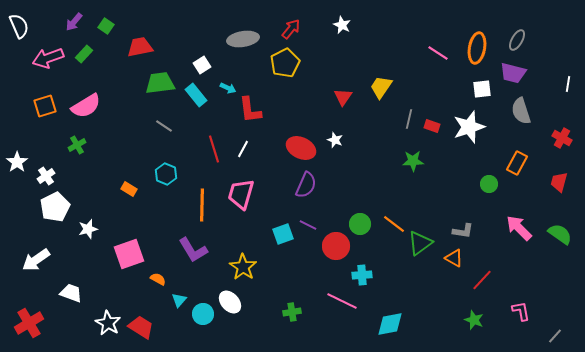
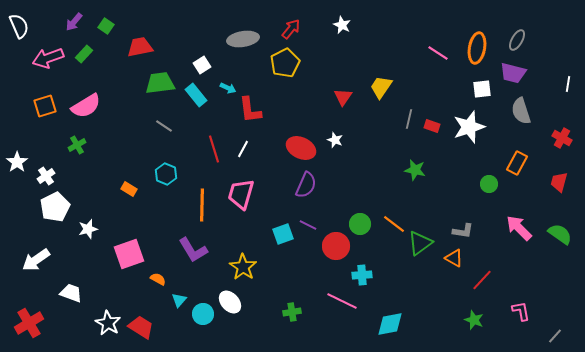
green star at (413, 161): moved 2 px right, 9 px down; rotated 15 degrees clockwise
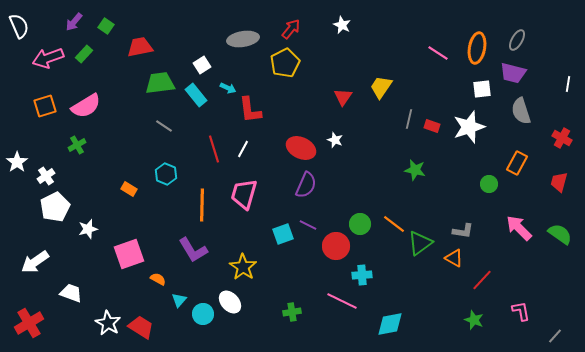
pink trapezoid at (241, 194): moved 3 px right
white arrow at (36, 260): moved 1 px left, 2 px down
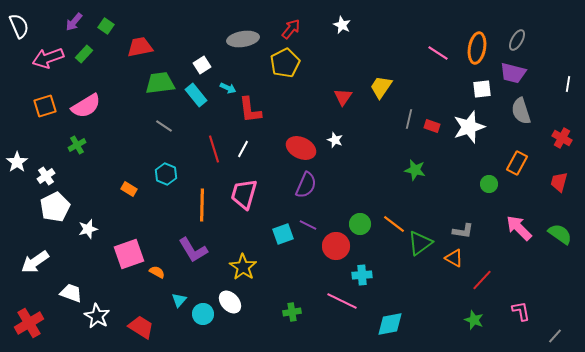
orange semicircle at (158, 279): moved 1 px left, 7 px up
white star at (108, 323): moved 11 px left, 7 px up
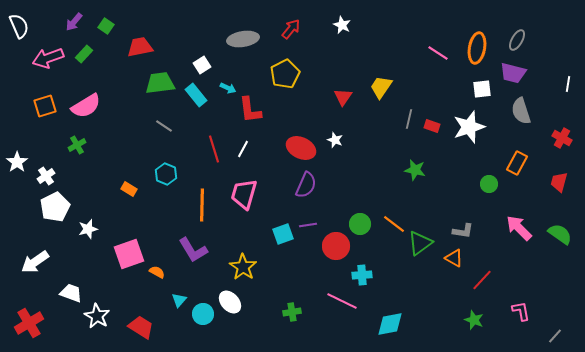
yellow pentagon at (285, 63): moved 11 px down
purple line at (308, 225): rotated 36 degrees counterclockwise
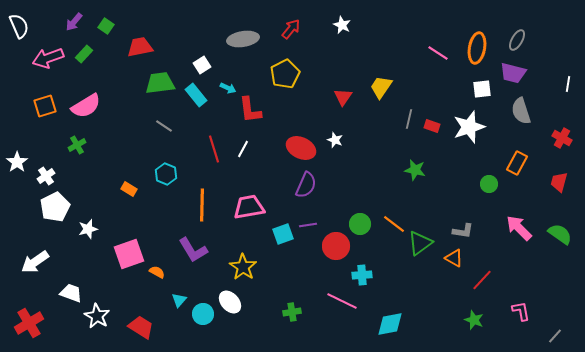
pink trapezoid at (244, 194): moved 5 px right, 13 px down; rotated 64 degrees clockwise
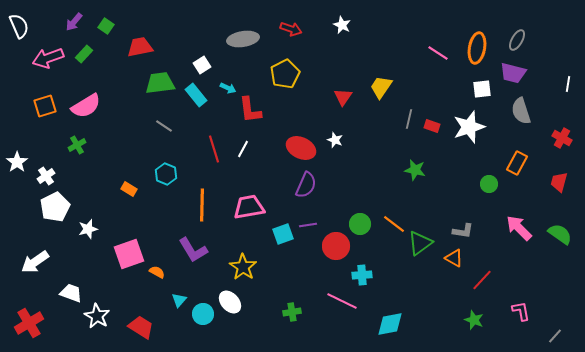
red arrow at (291, 29): rotated 70 degrees clockwise
